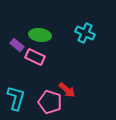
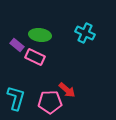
pink pentagon: rotated 20 degrees counterclockwise
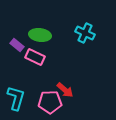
red arrow: moved 2 px left
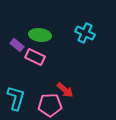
pink pentagon: moved 3 px down
